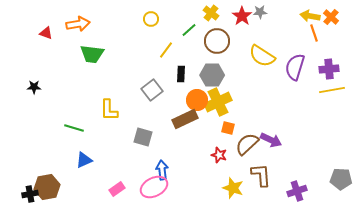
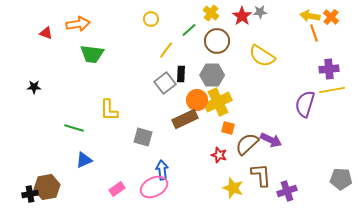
purple semicircle at (295, 67): moved 10 px right, 37 px down
gray square at (152, 90): moved 13 px right, 7 px up
purple cross at (297, 191): moved 10 px left
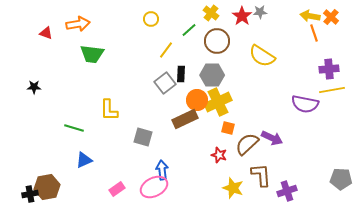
purple semicircle at (305, 104): rotated 96 degrees counterclockwise
purple arrow at (271, 140): moved 1 px right, 2 px up
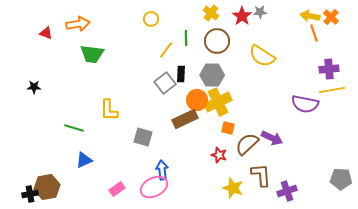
green line at (189, 30): moved 3 px left, 8 px down; rotated 49 degrees counterclockwise
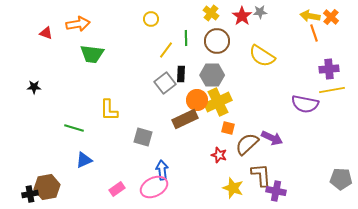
purple cross at (287, 191): moved 11 px left; rotated 30 degrees clockwise
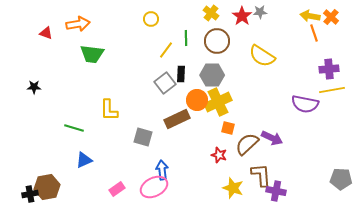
brown rectangle at (185, 119): moved 8 px left
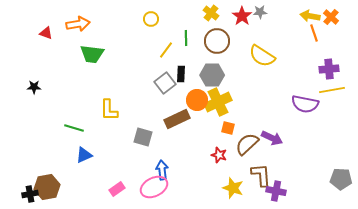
blue triangle at (84, 160): moved 5 px up
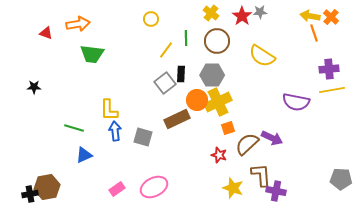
purple semicircle at (305, 104): moved 9 px left, 2 px up
orange square at (228, 128): rotated 32 degrees counterclockwise
blue arrow at (162, 170): moved 47 px left, 39 px up
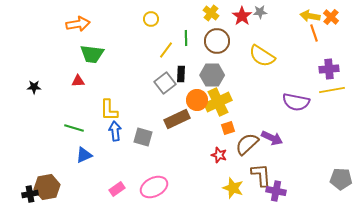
red triangle at (46, 33): moved 32 px right, 48 px down; rotated 24 degrees counterclockwise
